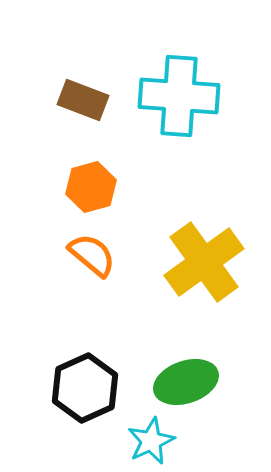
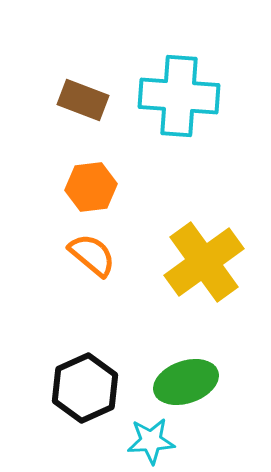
orange hexagon: rotated 9 degrees clockwise
cyan star: rotated 21 degrees clockwise
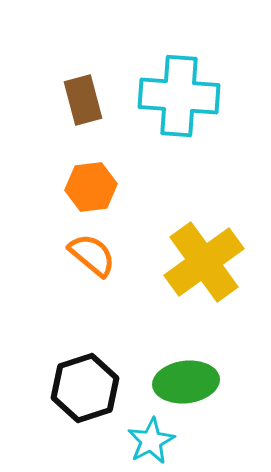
brown rectangle: rotated 54 degrees clockwise
green ellipse: rotated 12 degrees clockwise
black hexagon: rotated 6 degrees clockwise
cyan star: rotated 24 degrees counterclockwise
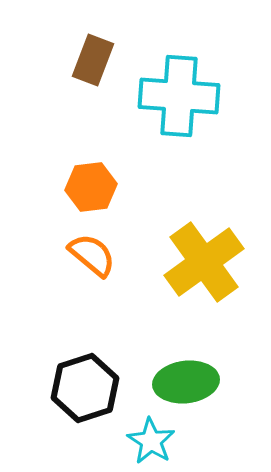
brown rectangle: moved 10 px right, 40 px up; rotated 36 degrees clockwise
cyan star: rotated 12 degrees counterclockwise
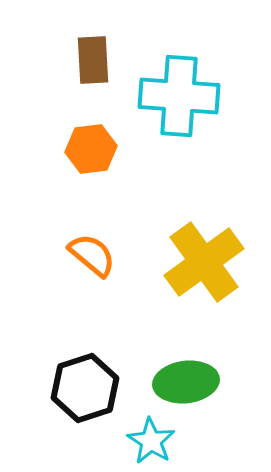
brown rectangle: rotated 24 degrees counterclockwise
orange hexagon: moved 38 px up
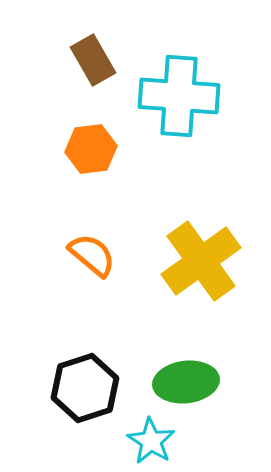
brown rectangle: rotated 27 degrees counterclockwise
yellow cross: moved 3 px left, 1 px up
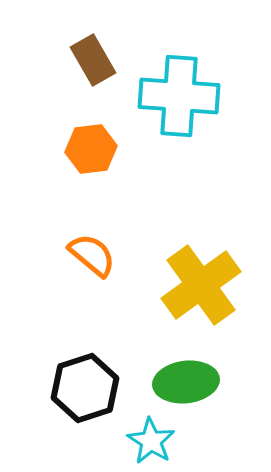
yellow cross: moved 24 px down
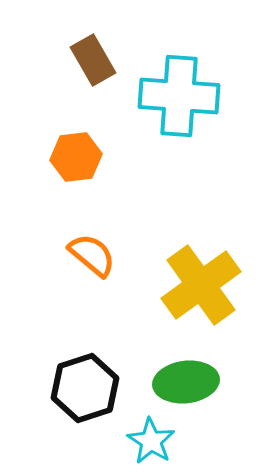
orange hexagon: moved 15 px left, 8 px down
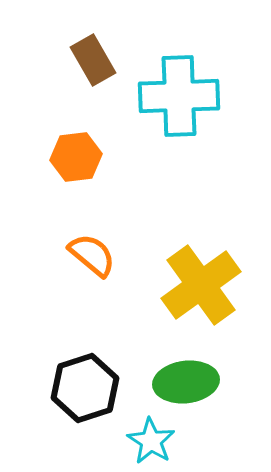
cyan cross: rotated 6 degrees counterclockwise
